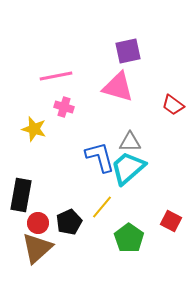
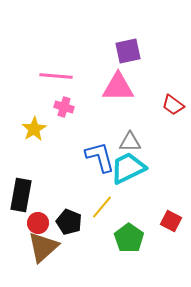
pink line: rotated 16 degrees clockwise
pink triangle: rotated 16 degrees counterclockwise
yellow star: rotated 25 degrees clockwise
cyan trapezoid: rotated 15 degrees clockwise
black pentagon: rotated 25 degrees counterclockwise
brown triangle: moved 6 px right, 1 px up
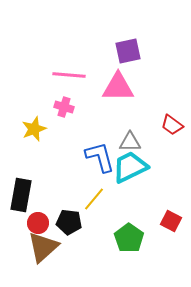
pink line: moved 13 px right, 1 px up
red trapezoid: moved 1 px left, 20 px down
yellow star: rotated 10 degrees clockwise
cyan trapezoid: moved 2 px right, 1 px up
yellow line: moved 8 px left, 8 px up
black pentagon: rotated 15 degrees counterclockwise
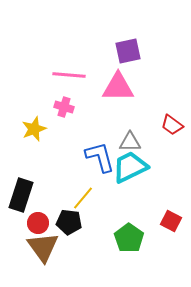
black rectangle: rotated 8 degrees clockwise
yellow line: moved 11 px left, 1 px up
brown triangle: rotated 24 degrees counterclockwise
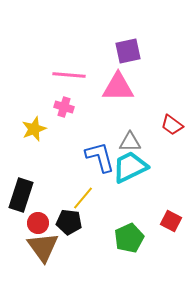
green pentagon: rotated 12 degrees clockwise
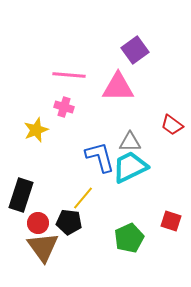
purple square: moved 7 px right, 1 px up; rotated 24 degrees counterclockwise
yellow star: moved 2 px right, 1 px down
red square: rotated 10 degrees counterclockwise
